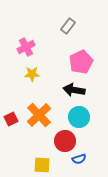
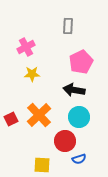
gray rectangle: rotated 35 degrees counterclockwise
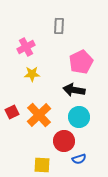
gray rectangle: moved 9 px left
red square: moved 1 px right, 7 px up
red circle: moved 1 px left
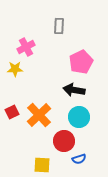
yellow star: moved 17 px left, 5 px up
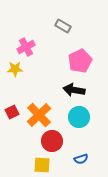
gray rectangle: moved 4 px right; rotated 63 degrees counterclockwise
pink pentagon: moved 1 px left, 1 px up
red circle: moved 12 px left
blue semicircle: moved 2 px right
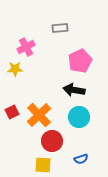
gray rectangle: moved 3 px left, 2 px down; rotated 35 degrees counterclockwise
yellow square: moved 1 px right
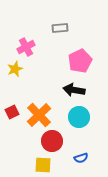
yellow star: rotated 21 degrees counterclockwise
blue semicircle: moved 1 px up
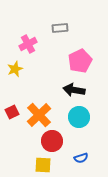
pink cross: moved 2 px right, 3 px up
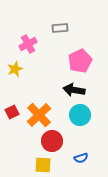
cyan circle: moved 1 px right, 2 px up
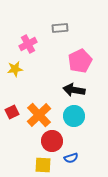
yellow star: rotated 14 degrees clockwise
cyan circle: moved 6 px left, 1 px down
blue semicircle: moved 10 px left
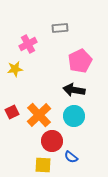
blue semicircle: moved 1 px up; rotated 56 degrees clockwise
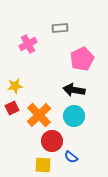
pink pentagon: moved 2 px right, 2 px up
yellow star: moved 17 px down
red square: moved 4 px up
